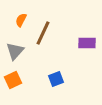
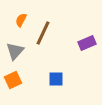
purple rectangle: rotated 24 degrees counterclockwise
blue square: rotated 21 degrees clockwise
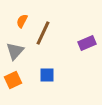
orange semicircle: moved 1 px right, 1 px down
blue square: moved 9 px left, 4 px up
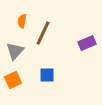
orange semicircle: rotated 16 degrees counterclockwise
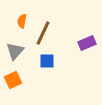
blue square: moved 14 px up
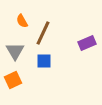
orange semicircle: rotated 40 degrees counterclockwise
gray triangle: rotated 12 degrees counterclockwise
blue square: moved 3 px left
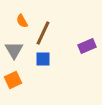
purple rectangle: moved 3 px down
gray triangle: moved 1 px left, 1 px up
blue square: moved 1 px left, 2 px up
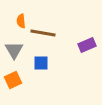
orange semicircle: moved 1 px left; rotated 24 degrees clockwise
brown line: rotated 75 degrees clockwise
purple rectangle: moved 1 px up
blue square: moved 2 px left, 4 px down
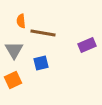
blue square: rotated 14 degrees counterclockwise
